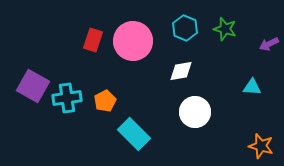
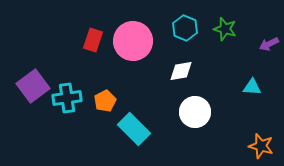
purple square: rotated 24 degrees clockwise
cyan rectangle: moved 5 px up
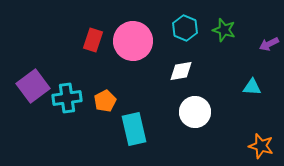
green star: moved 1 px left, 1 px down
cyan rectangle: rotated 32 degrees clockwise
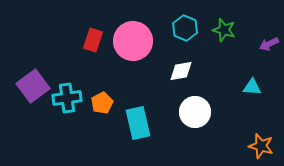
orange pentagon: moved 3 px left, 2 px down
cyan rectangle: moved 4 px right, 6 px up
